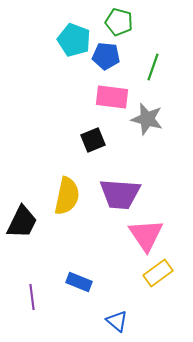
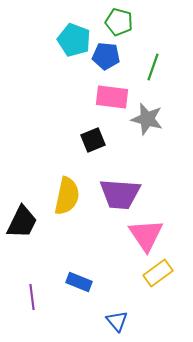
blue triangle: rotated 10 degrees clockwise
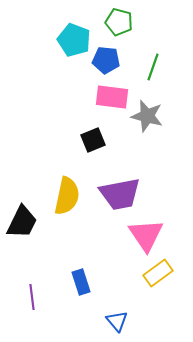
blue pentagon: moved 4 px down
gray star: moved 3 px up
purple trapezoid: rotated 15 degrees counterclockwise
blue rectangle: moved 2 px right; rotated 50 degrees clockwise
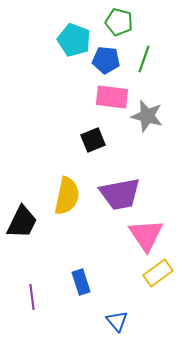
green line: moved 9 px left, 8 px up
